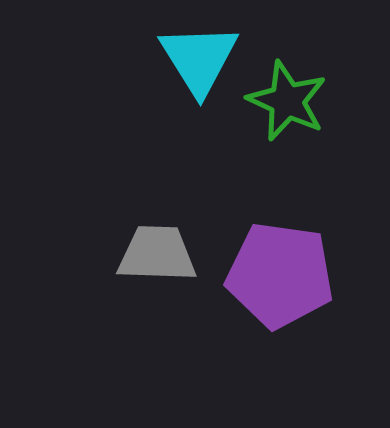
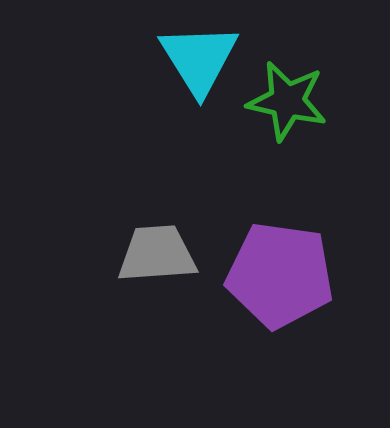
green star: rotated 12 degrees counterclockwise
gray trapezoid: rotated 6 degrees counterclockwise
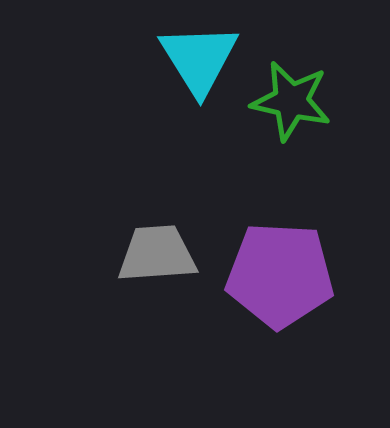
green star: moved 4 px right
purple pentagon: rotated 5 degrees counterclockwise
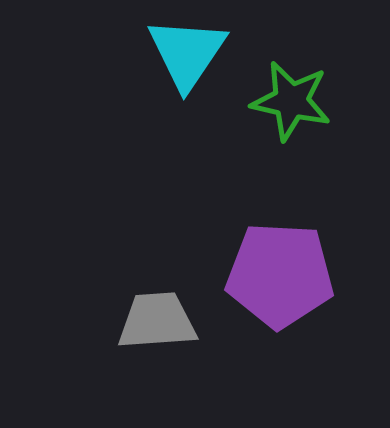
cyan triangle: moved 12 px left, 6 px up; rotated 6 degrees clockwise
gray trapezoid: moved 67 px down
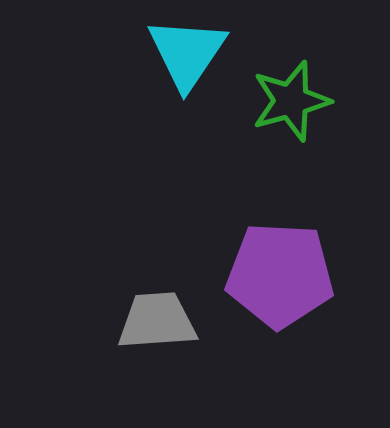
green star: rotated 28 degrees counterclockwise
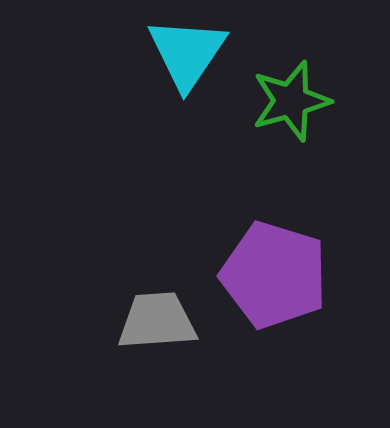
purple pentagon: moved 6 px left; rotated 14 degrees clockwise
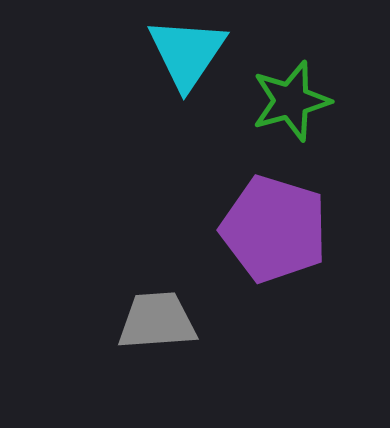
purple pentagon: moved 46 px up
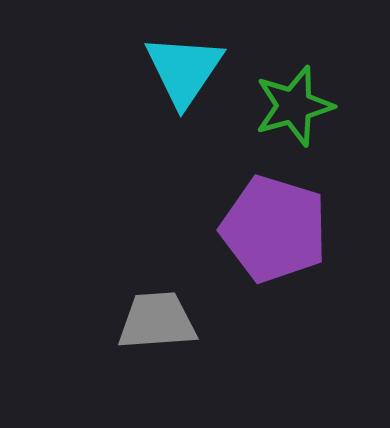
cyan triangle: moved 3 px left, 17 px down
green star: moved 3 px right, 5 px down
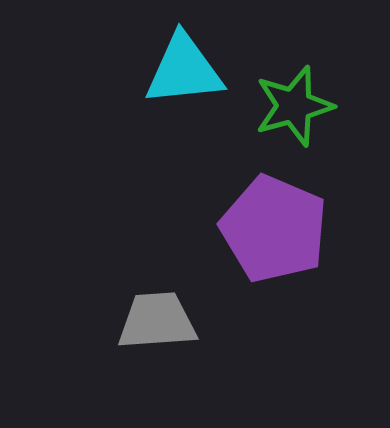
cyan triangle: rotated 50 degrees clockwise
purple pentagon: rotated 6 degrees clockwise
